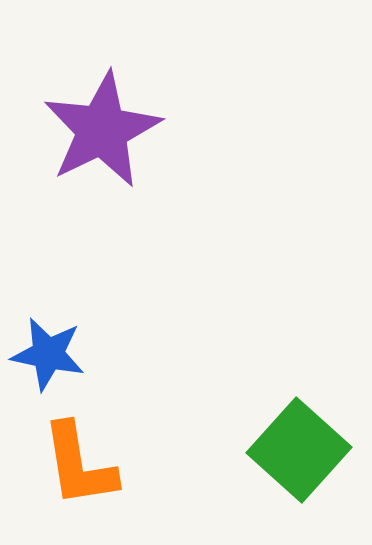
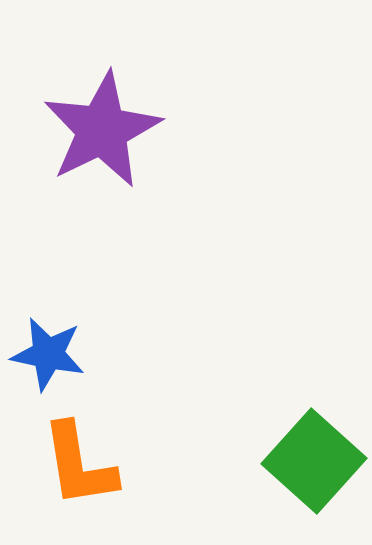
green square: moved 15 px right, 11 px down
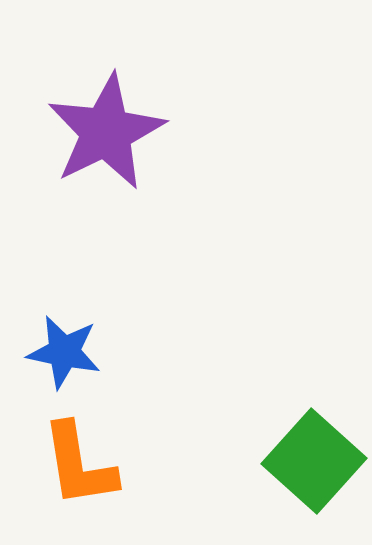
purple star: moved 4 px right, 2 px down
blue star: moved 16 px right, 2 px up
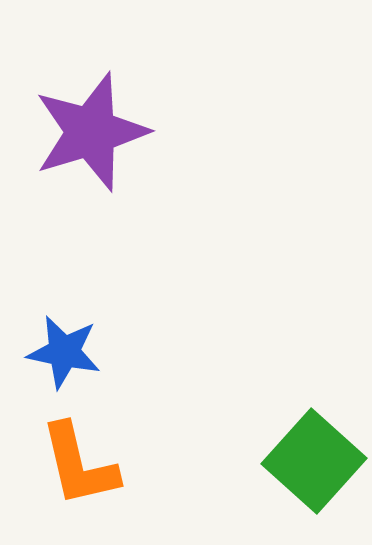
purple star: moved 15 px left; rotated 9 degrees clockwise
orange L-shape: rotated 4 degrees counterclockwise
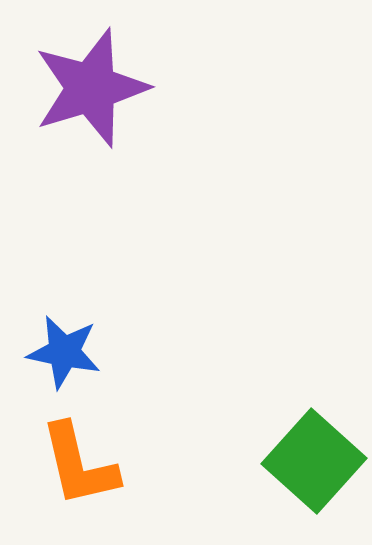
purple star: moved 44 px up
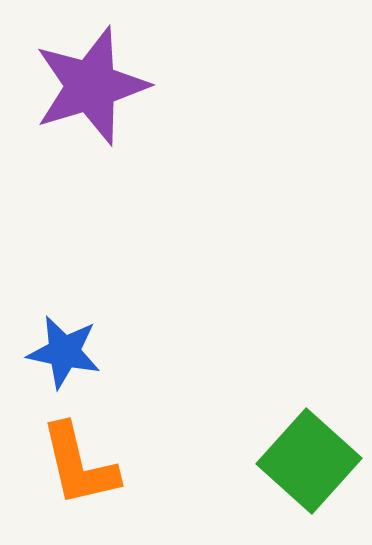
purple star: moved 2 px up
green square: moved 5 px left
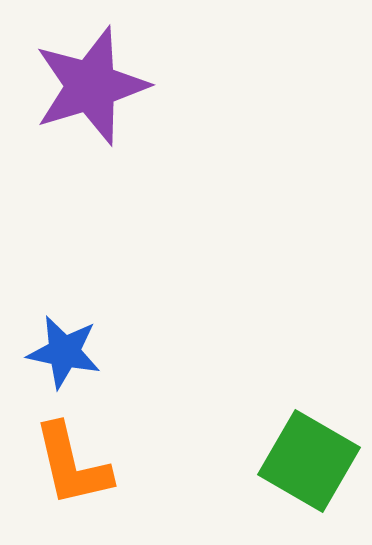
green square: rotated 12 degrees counterclockwise
orange L-shape: moved 7 px left
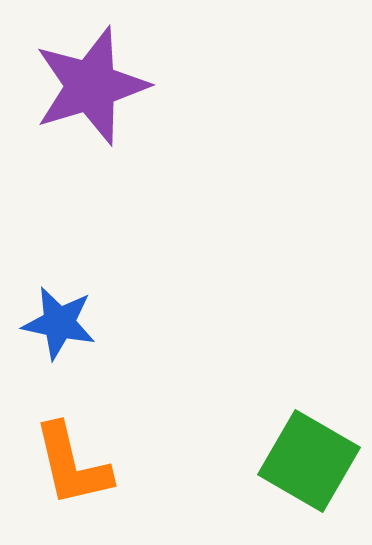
blue star: moved 5 px left, 29 px up
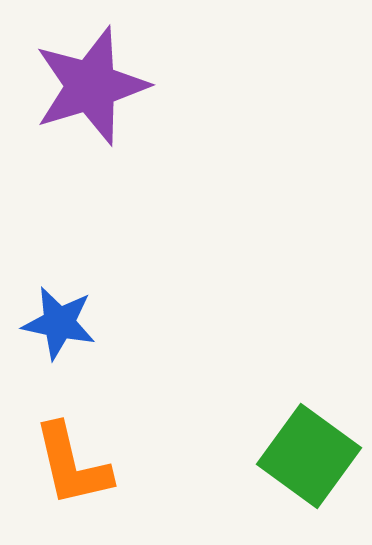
green square: moved 5 px up; rotated 6 degrees clockwise
